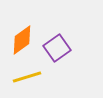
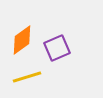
purple square: rotated 12 degrees clockwise
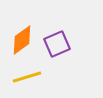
purple square: moved 4 px up
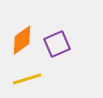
yellow line: moved 2 px down
